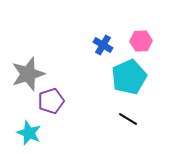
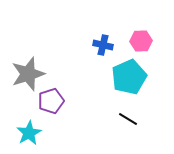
blue cross: rotated 18 degrees counterclockwise
cyan star: rotated 20 degrees clockwise
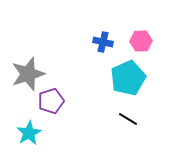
blue cross: moved 3 px up
cyan pentagon: moved 1 px left, 1 px down
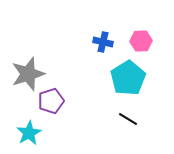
cyan pentagon: rotated 8 degrees counterclockwise
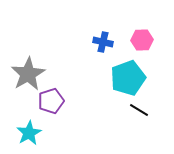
pink hexagon: moved 1 px right, 1 px up
gray star: rotated 12 degrees counterclockwise
cyan pentagon: rotated 12 degrees clockwise
black line: moved 11 px right, 9 px up
